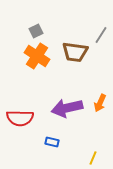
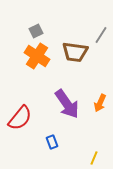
purple arrow: moved 4 px up; rotated 112 degrees counterclockwise
red semicircle: rotated 52 degrees counterclockwise
blue rectangle: rotated 56 degrees clockwise
yellow line: moved 1 px right
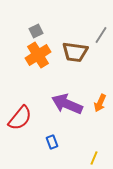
orange cross: moved 1 px right, 1 px up; rotated 25 degrees clockwise
purple arrow: rotated 148 degrees clockwise
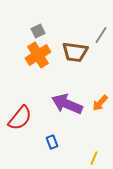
gray square: moved 2 px right
orange arrow: rotated 18 degrees clockwise
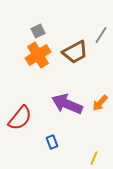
brown trapezoid: rotated 36 degrees counterclockwise
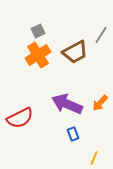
red semicircle: rotated 24 degrees clockwise
blue rectangle: moved 21 px right, 8 px up
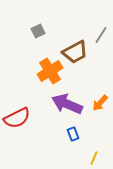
orange cross: moved 12 px right, 16 px down
red semicircle: moved 3 px left
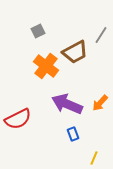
orange cross: moved 4 px left, 5 px up; rotated 20 degrees counterclockwise
red semicircle: moved 1 px right, 1 px down
